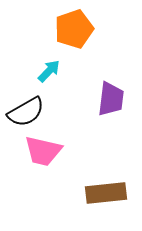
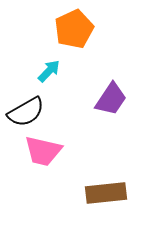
orange pentagon: rotated 6 degrees counterclockwise
purple trapezoid: rotated 27 degrees clockwise
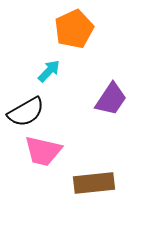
brown rectangle: moved 12 px left, 10 px up
